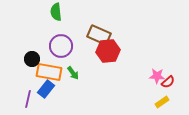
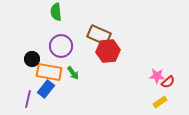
yellow rectangle: moved 2 px left
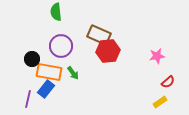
pink star: moved 20 px up; rotated 14 degrees counterclockwise
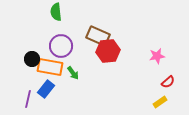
brown rectangle: moved 1 px left, 1 px down
orange rectangle: moved 1 px right, 5 px up
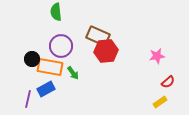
red hexagon: moved 2 px left
blue rectangle: rotated 24 degrees clockwise
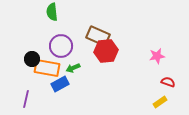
green semicircle: moved 4 px left
orange rectangle: moved 3 px left, 1 px down
green arrow: moved 5 px up; rotated 104 degrees clockwise
red semicircle: rotated 120 degrees counterclockwise
blue rectangle: moved 14 px right, 5 px up
purple line: moved 2 px left
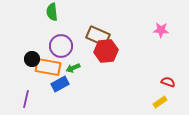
pink star: moved 4 px right, 26 px up; rotated 14 degrees clockwise
orange rectangle: moved 1 px right, 1 px up
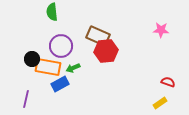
yellow rectangle: moved 1 px down
